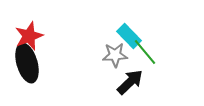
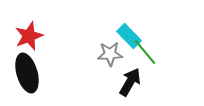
gray star: moved 5 px left, 1 px up
black ellipse: moved 10 px down
black arrow: rotated 16 degrees counterclockwise
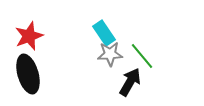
cyan rectangle: moved 25 px left, 3 px up; rotated 10 degrees clockwise
green line: moved 3 px left, 4 px down
black ellipse: moved 1 px right, 1 px down
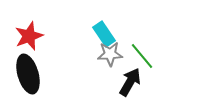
cyan rectangle: moved 1 px down
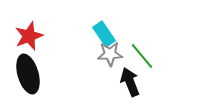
black arrow: rotated 52 degrees counterclockwise
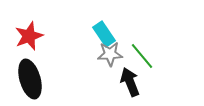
black ellipse: moved 2 px right, 5 px down
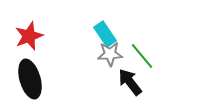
cyan rectangle: moved 1 px right
black arrow: rotated 16 degrees counterclockwise
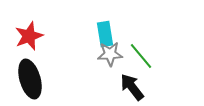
cyan rectangle: rotated 25 degrees clockwise
green line: moved 1 px left
black arrow: moved 2 px right, 5 px down
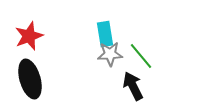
black arrow: moved 1 px right, 1 px up; rotated 12 degrees clockwise
